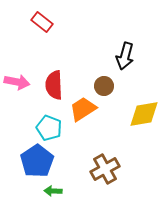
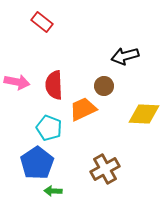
black arrow: rotated 60 degrees clockwise
orange trapezoid: rotated 8 degrees clockwise
yellow diamond: rotated 12 degrees clockwise
blue pentagon: moved 2 px down
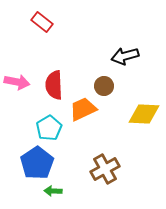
cyan pentagon: rotated 20 degrees clockwise
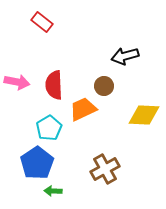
yellow diamond: moved 1 px down
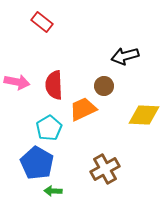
blue pentagon: rotated 8 degrees counterclockwise
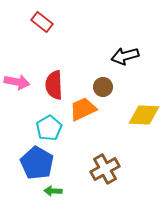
brown circle: moved 1 px left, 1 px down
